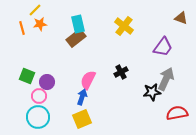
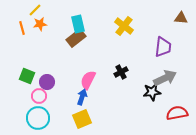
brown triangle: rotated 16 degrees counterclockwise
purple trapezoid: rotated 30 degrees counterclockwise
gray arrow: moved 1 px left, 1 px up; rotated 40 degrees clockwise
cyan circle: moved 1 px down
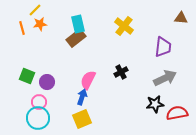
black star: moved 3 px right, 12 px down
pink circle: moved 6 px down
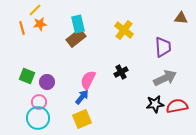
yellow cross: moved 4 px down
purple trapezoid: rotated 10 degrees counterclockwise
blue arrow: rotated 21 degrees clockwise
red semicircle: moved 7 px up
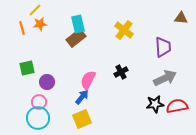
green square: moved 8 px up; rotated 35 degrees counterclockwise
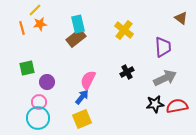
brown triangle: rotated 32 degrees clockwise
black cross: moved 6 px right
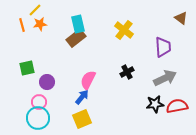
orange line: moved 3 px up
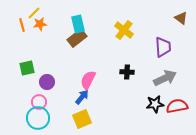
yellow line: moved 1 px left, 3 px down
brown rectangle: moved 1 px right
black cross: rotated 32 degrees clockwise
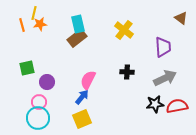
yellow line: rotated 32 degrees counterclockwise
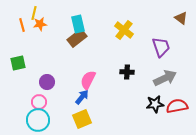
purple trapezoid: moved 2 px left; rotated 15 degrees counterclockwise
green square: moved 9 px left, 5 px up
cyan circle: moved 2 px down
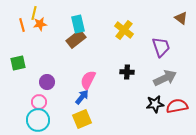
brown rectangle: moved 1 px left, 1 px down
